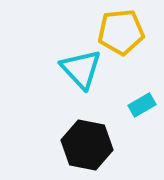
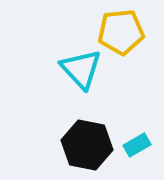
cyan rectangle: moved 5 px left, 40 px down
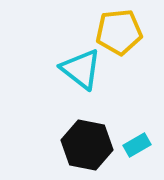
yellow pentagon: moved 2 px left
cyan triangle: rotated 9 degrees counterclockwise
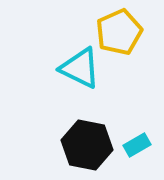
yellow pentagon: rotated 18 degrees counterclockwise
cyan triangle: moved 1 px left, 1 px up; rotated 12 degrees counterclockwise
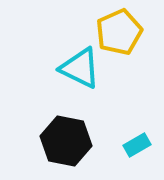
black hexagon: moved 21 px left, 4 px up
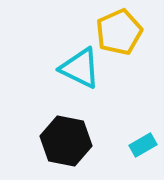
cyan rectangle: moved 6 px right
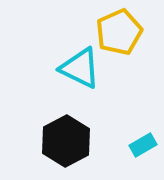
black hexagon: rotated 21 degrees clockwise
